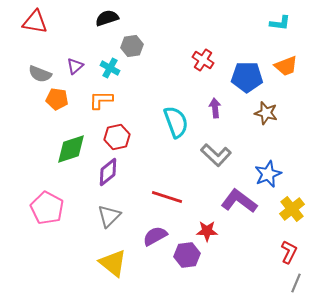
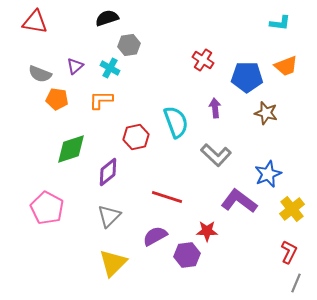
gray hexagon: moved 3 px left, 1 px up
red hexagon: moved 19 px right
yellow triangle: rotated 36 degrees clockwise
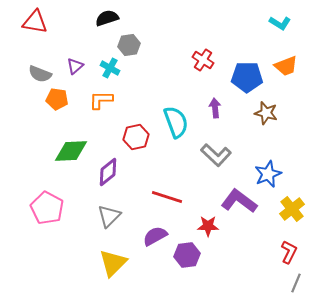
cyan L-shape: rotated 25 degrees clockwise
green diamond: moved 2 px down; rotated 16 degrees clockwise
red star: moved 1 px right, 5 px up
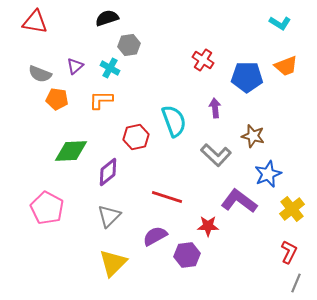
brown star: moved 13 px left, 23 px down
cyan semicircle: moved 2 px left, 1 px up
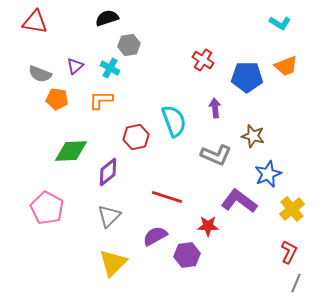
gray L-shape: rotated 20 degrees counterclockwise
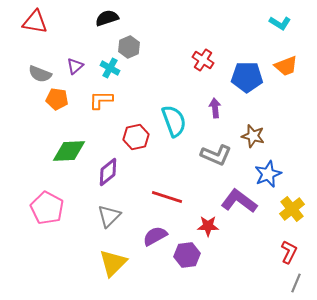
gray hexagon: moved 2 px down; rotated 15 degrees counterclockwise
green diamond: moved 2 px left
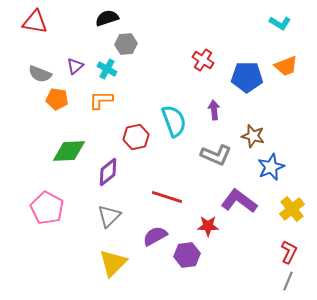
gray hexagon: moved 3 px left, 3 px up; rotated 20 degrees clockwise
cyan cross: moved 3 px left, 1 px down
purple arrow: moved 1 px left, 2 px down
blue star: moved 3 px right, 7 px up
gray line: moved 8 px left, 2 px up
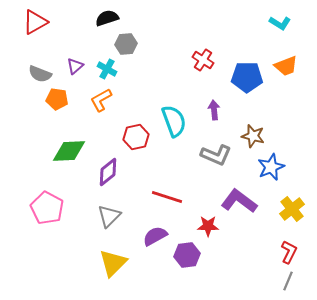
red triangle: rotated 40 degrees counterclockwise
orange L-shape: rotated 30 degrees counterclockwise
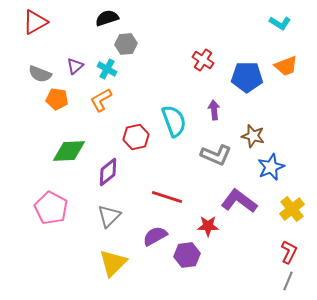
pink pentagon: moved 4 px right
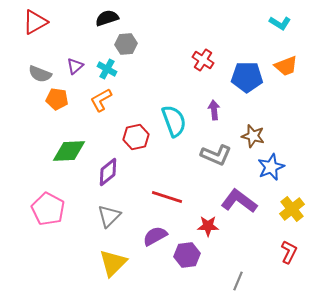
pink pentagon: moved 3 px left, 1 px down
gray line: moved 50 px left
